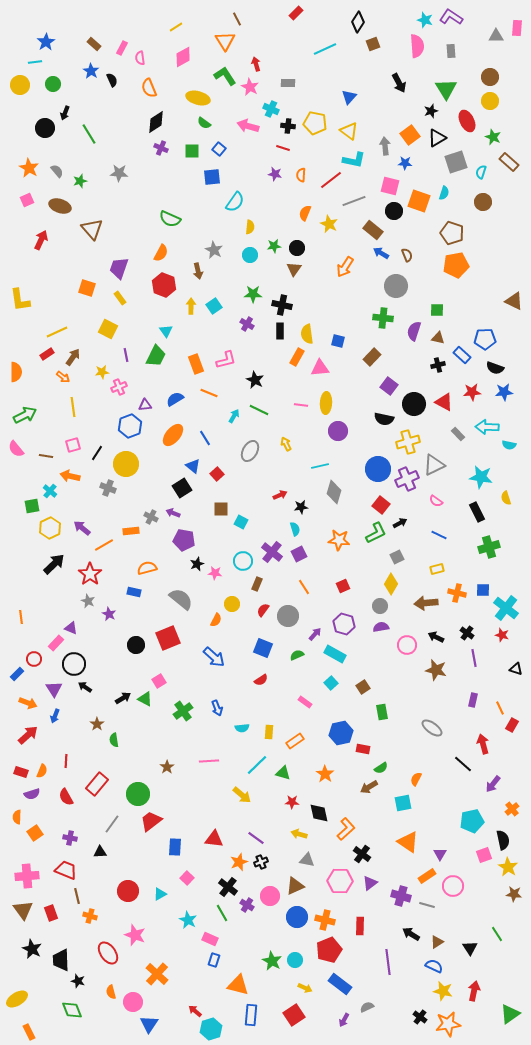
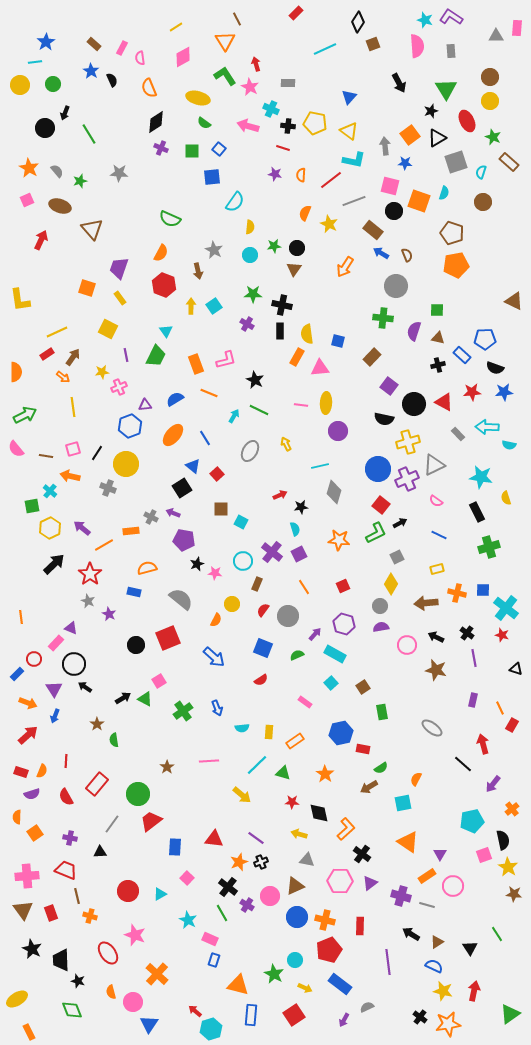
pink square at (73, 445): moved 4 px down
green star at (272, 961): moved 2 px right, 13 px down
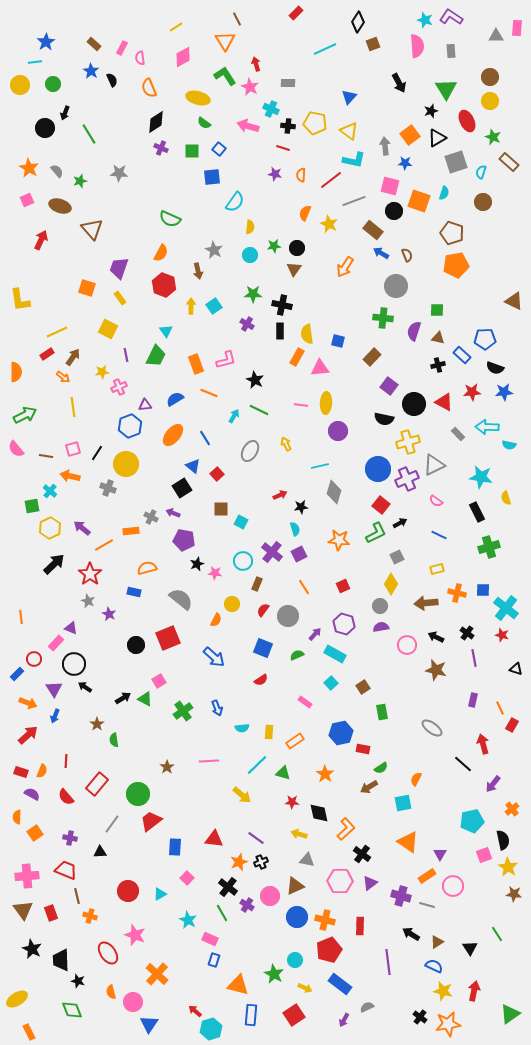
purple semicircle at (32, 794): rotated 133 degrees counterclockwise
red semicircle at (66, 797): rotated 12 degrees counterclockwise
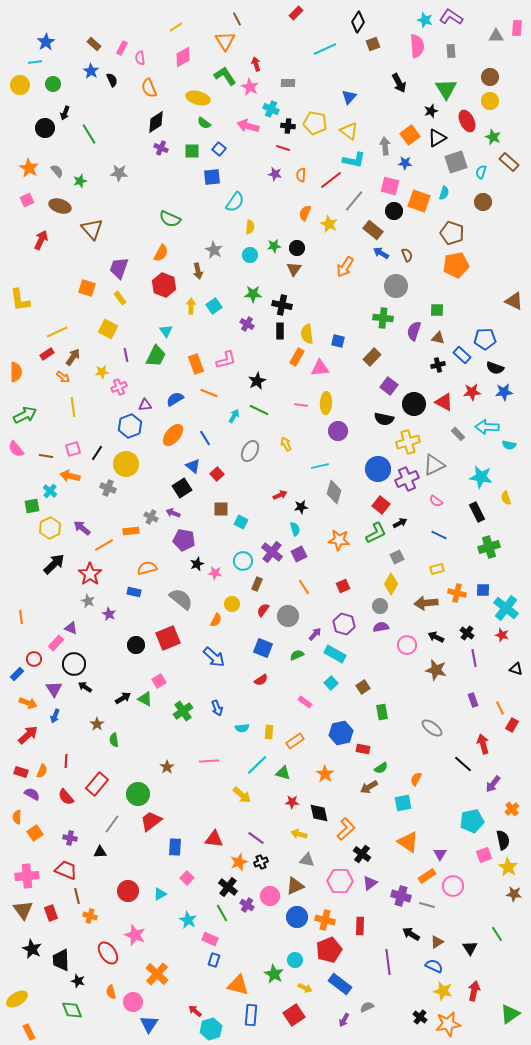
gray line at (354, 201): rotated 30 degrees counterclockwise
black star at (255, 380): moved 2 px right, 1 px down; rotated 18 degrees clockwise
purple rectangle at (473, 700): rotated 32 degrees counterclockwise
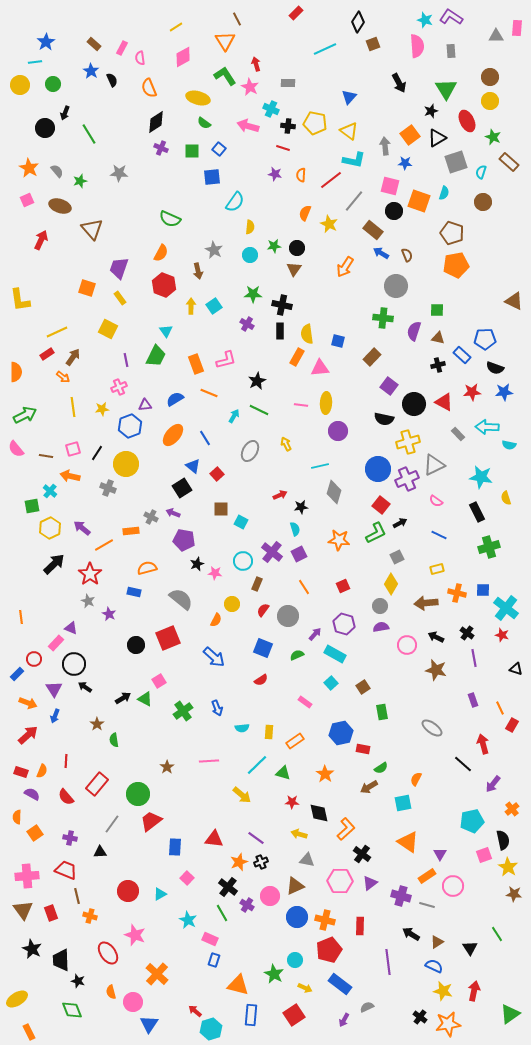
purple line at (126, 355): moved 5 px down
yellow star at (102, 372): moved 37 px down
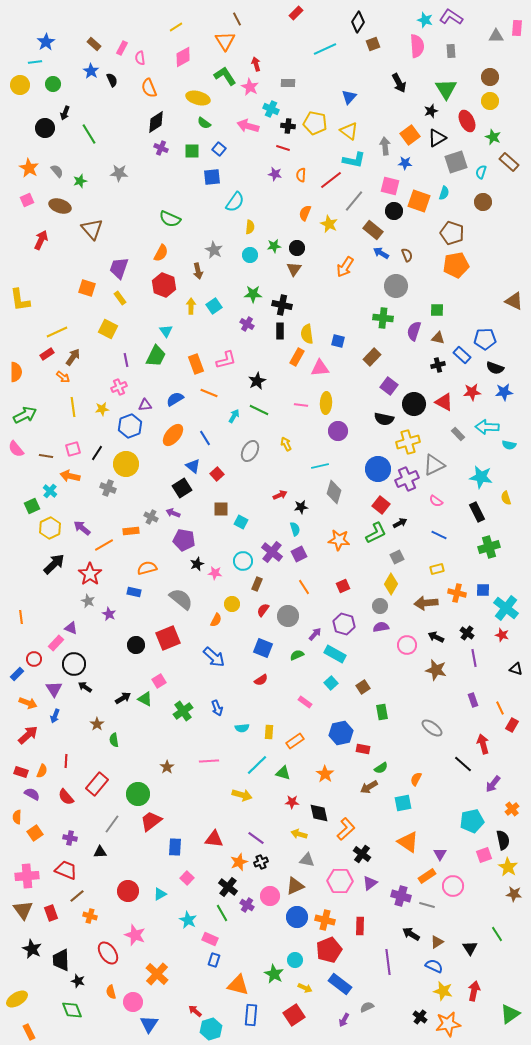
green square at (32, 506): rotated 14 degrees counterclockwise
yellow arrow at (242, 795): rotated 24 degrees counterclockwise
brown line at (77, 896): rotated 63 degrees clockwise
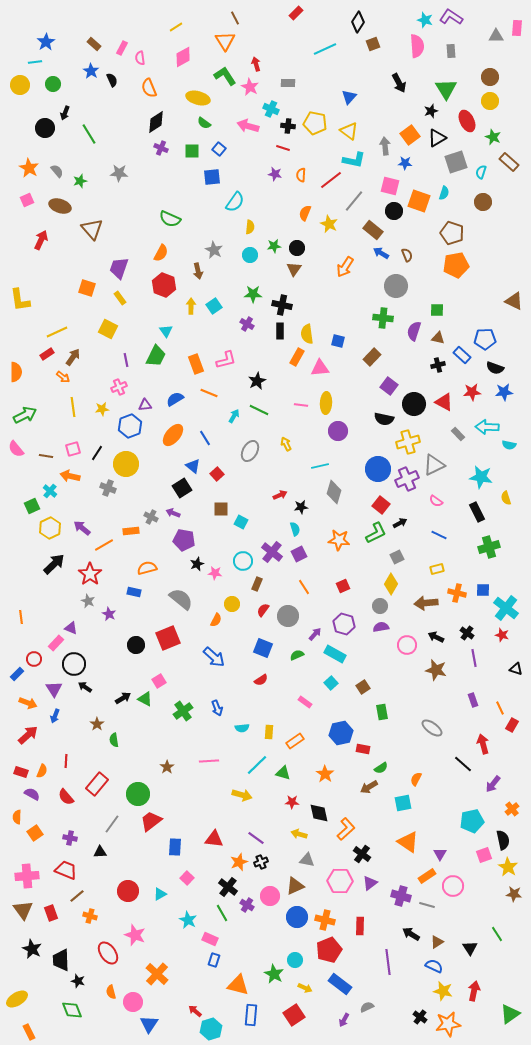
brown line at (237, 19): moved 2 px left, 1 px up
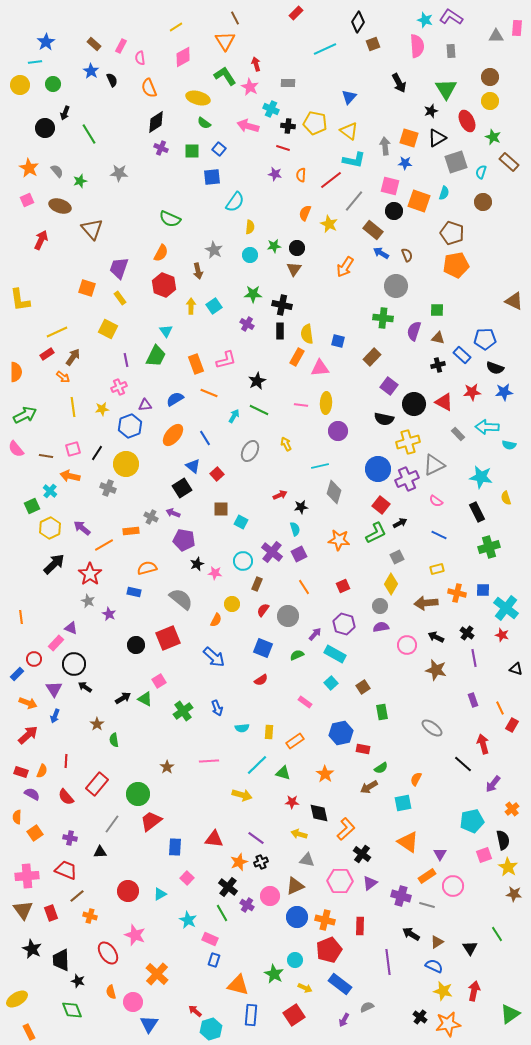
pink rectangle at (122, 48): moved 1 px left, 2 px up
orange square at (410, 135): moved 1 px left, 3 px down; rotated 36 degrees counterclockwise
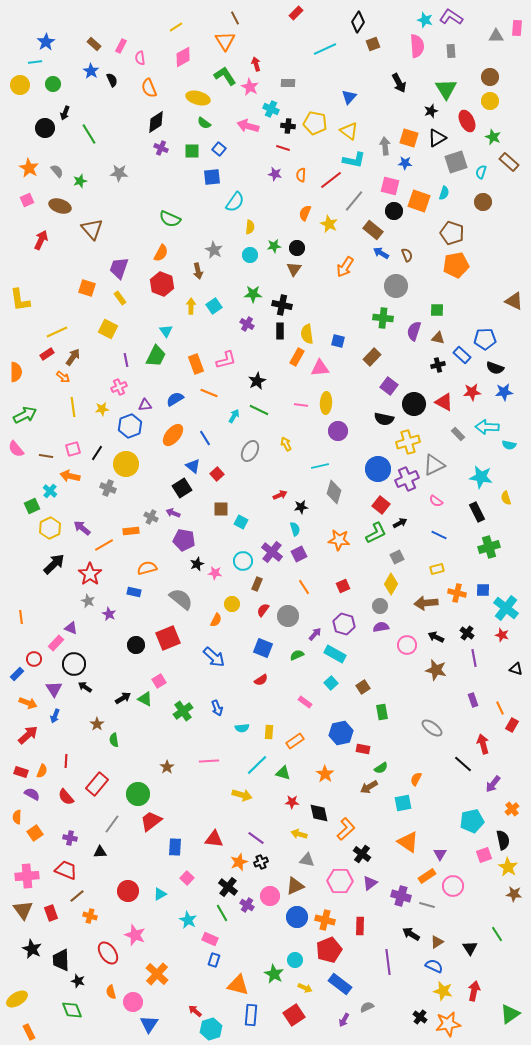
red hexagon at (164, 285): moved 2 px left, 1 px up
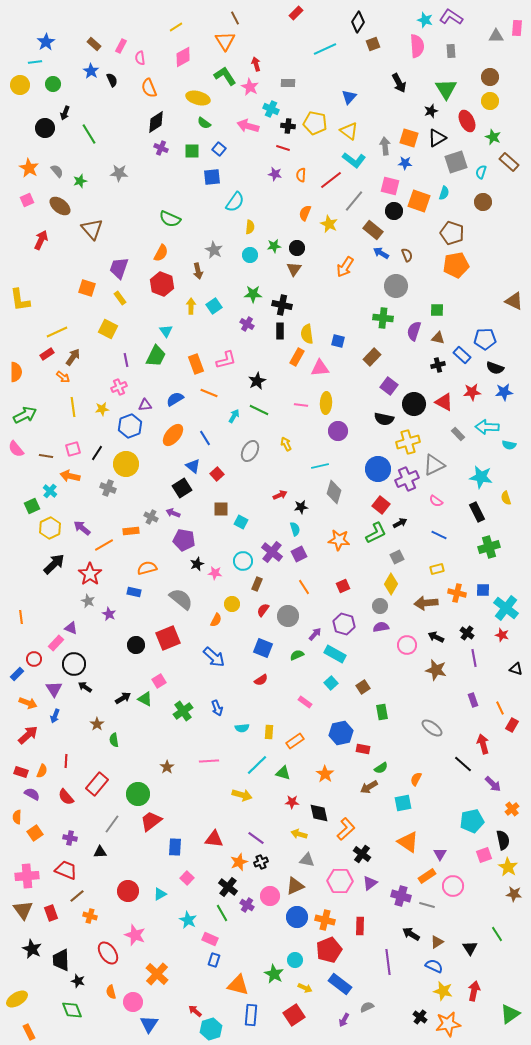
cyan L-shape at (354, 160): rotated 25 degrees clockwise
brown ellipse at (60, 206): rotated 20 degrees clockwise
purple arrow at (493, 784): rotated 84 degrees counterclockwise
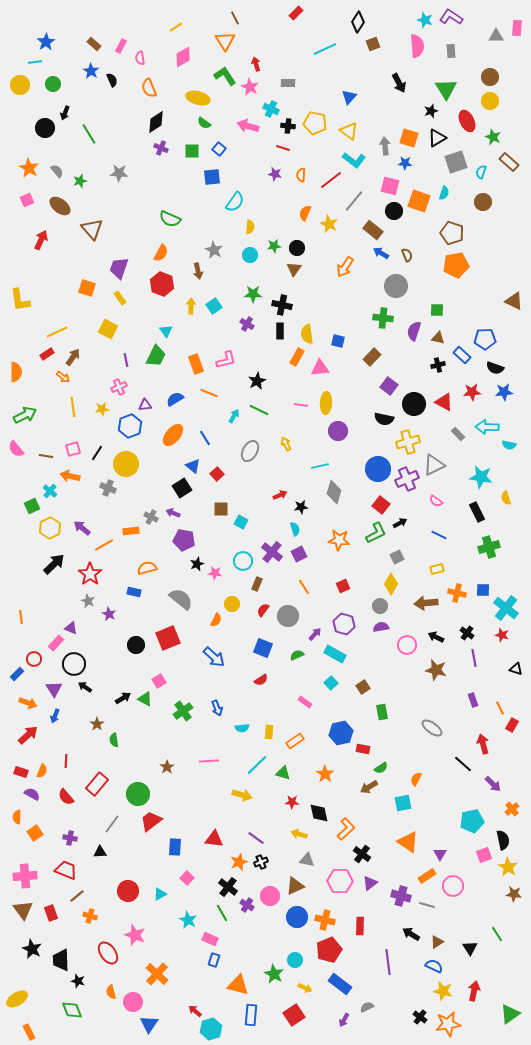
pink cross at (27, 876): moved 2 px left
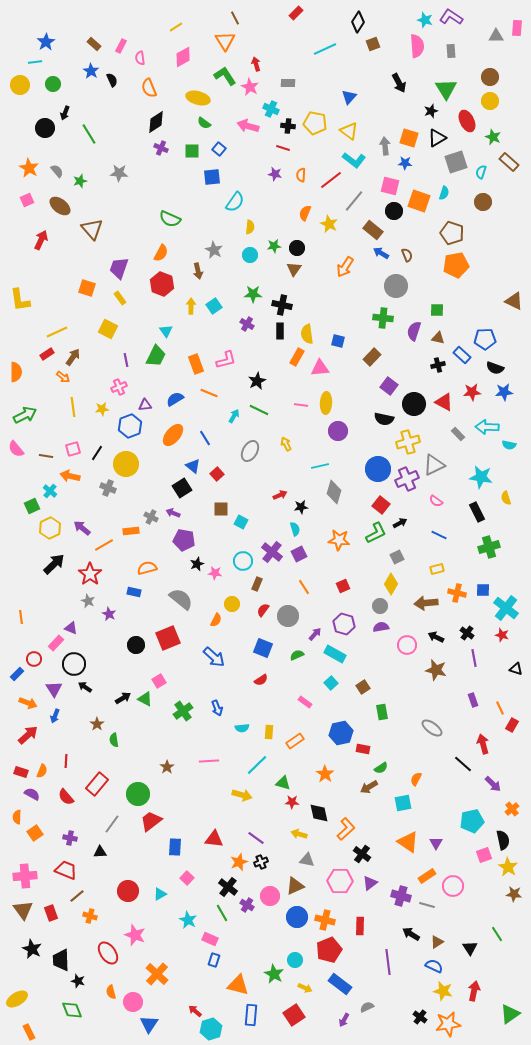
green triangle at (283, 773): moved 10 px down
purple triangle at (440, 854): moved 4 px left, 11 px up
